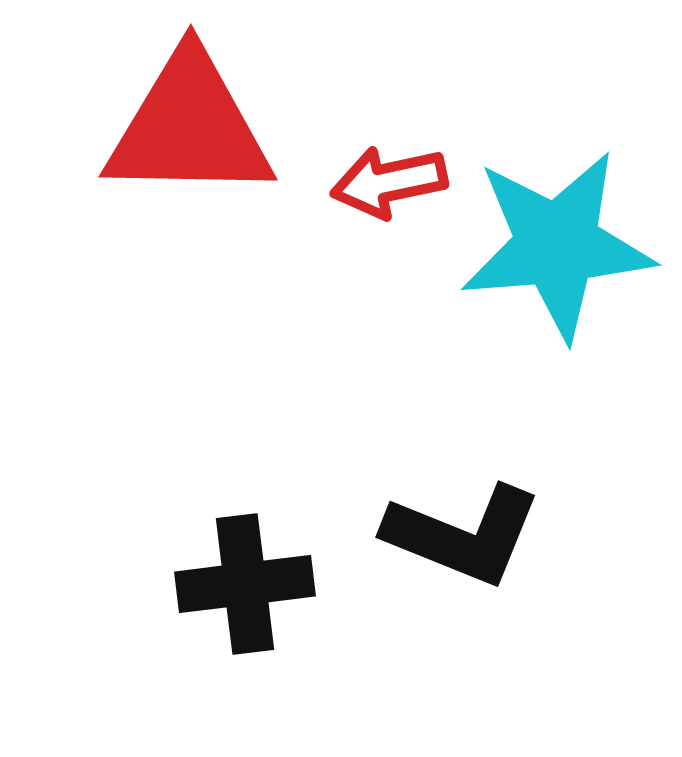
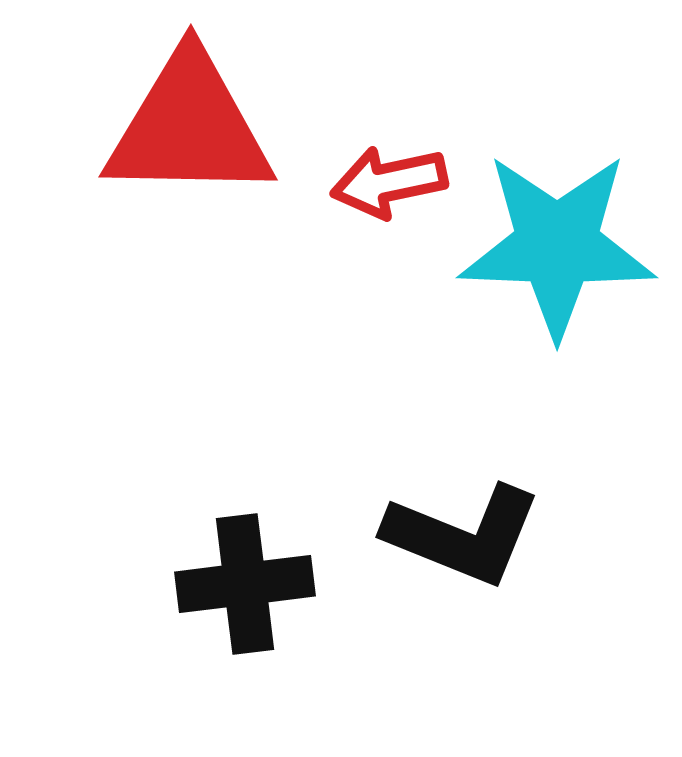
cyan star: rotated 7 degrees clockwise
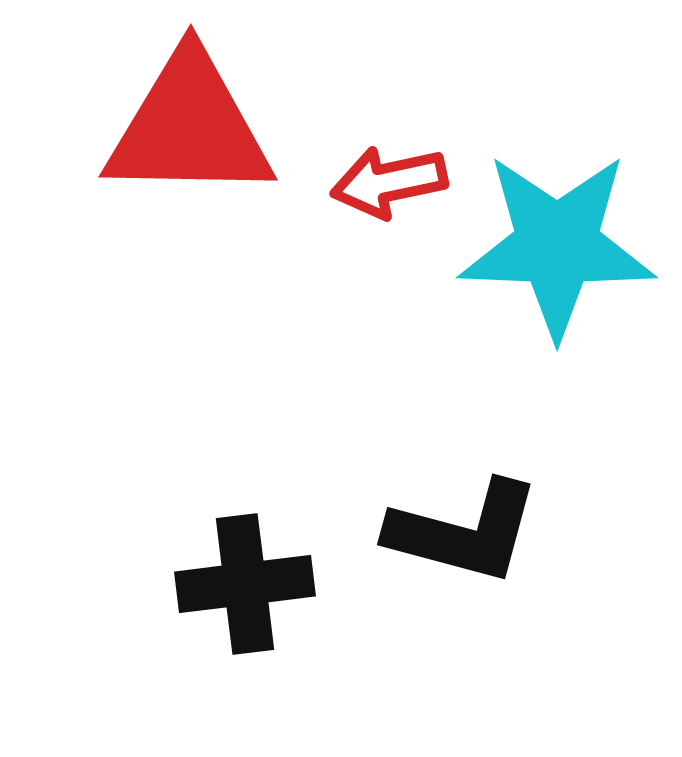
black L-shape: moved 1 px right, 3 px up; rotated 7 degrees counterclockwise
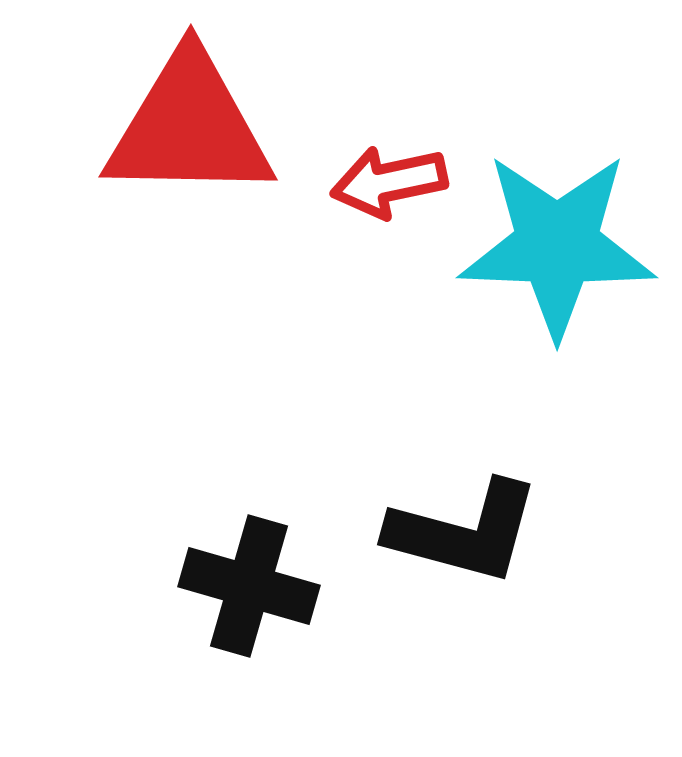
black cross: moved 4 px right, 2 px down; rotated 23 degrees clockwise
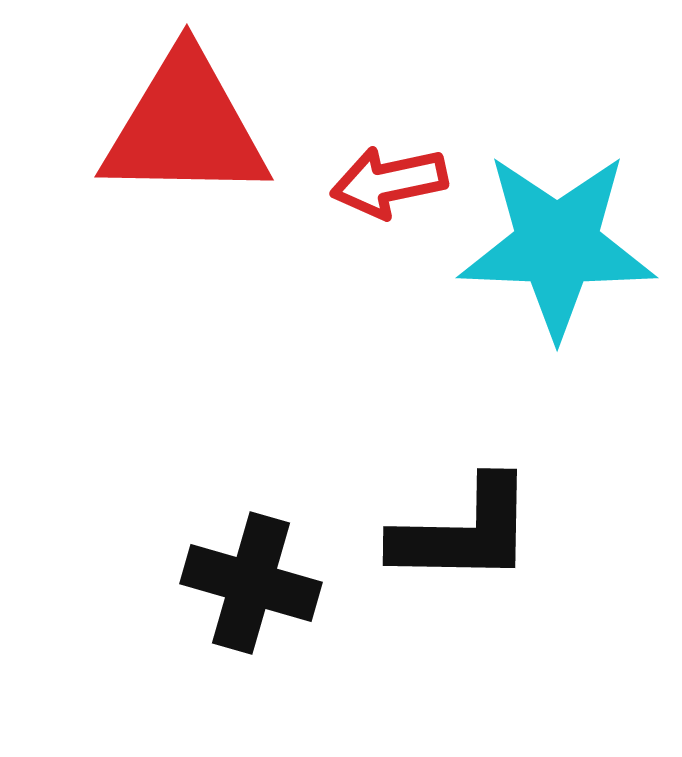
red triangle: moved 4 px left
black L-shape: rotated 14 degrees counterclockwise
black cross: moved 2 px right, 3 px up
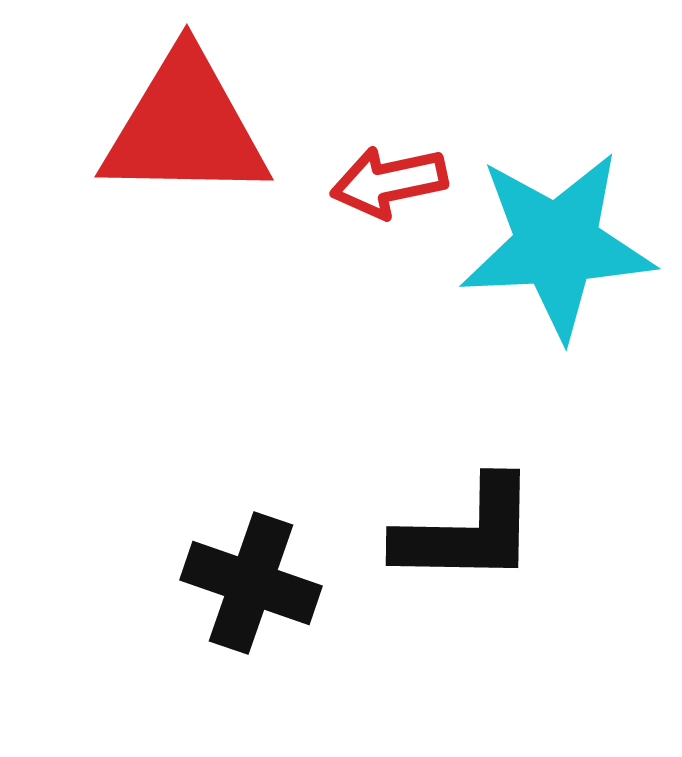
cyan star: rotated 5 degrees counterclockwise
black L-shape: moved 3 px right
black cross: rotated 3 degrees clockwise
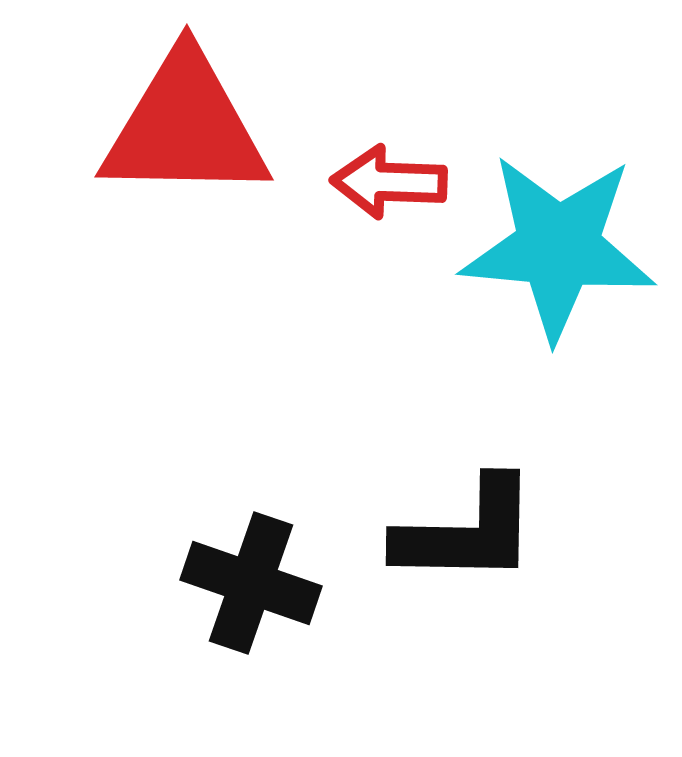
red arrow: rotated 14 degrees clockwise
cyan star: moved 1 px right, 2 px down; rotated 8 degrees clockwise
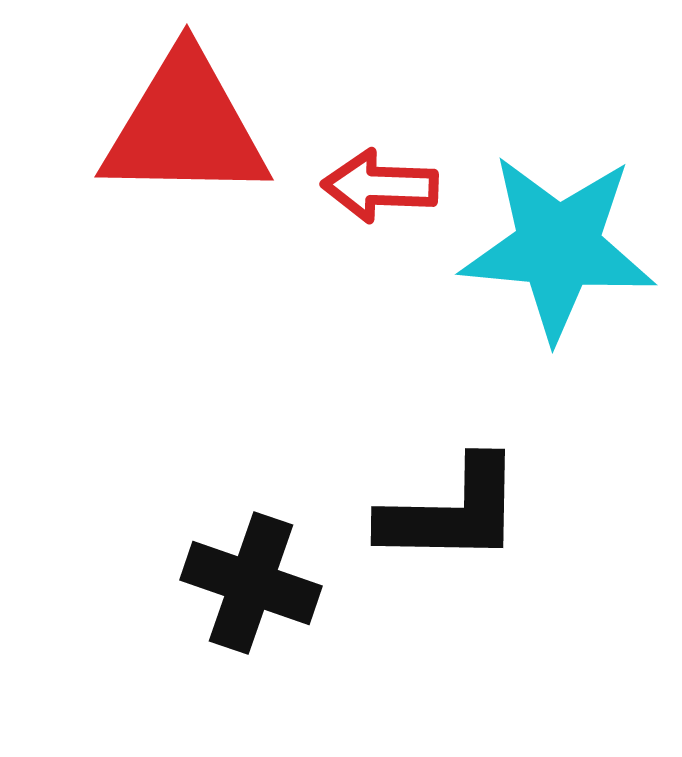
red arrow: moved 9 px left, 4 px down
black L-shape: moved 15 px left, 20 px up
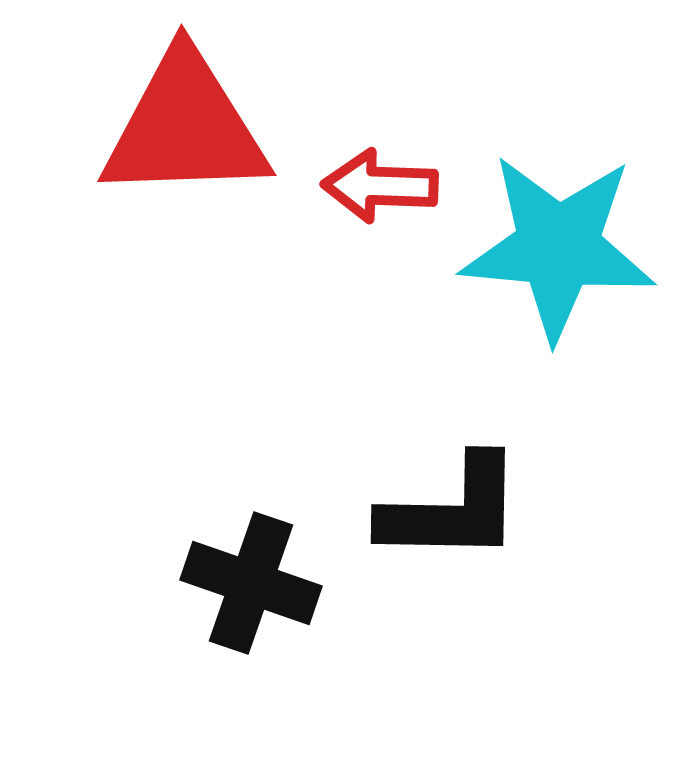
red triangle: rotated 3 degrees counterclockwise
black L-shape: moved 2 px up
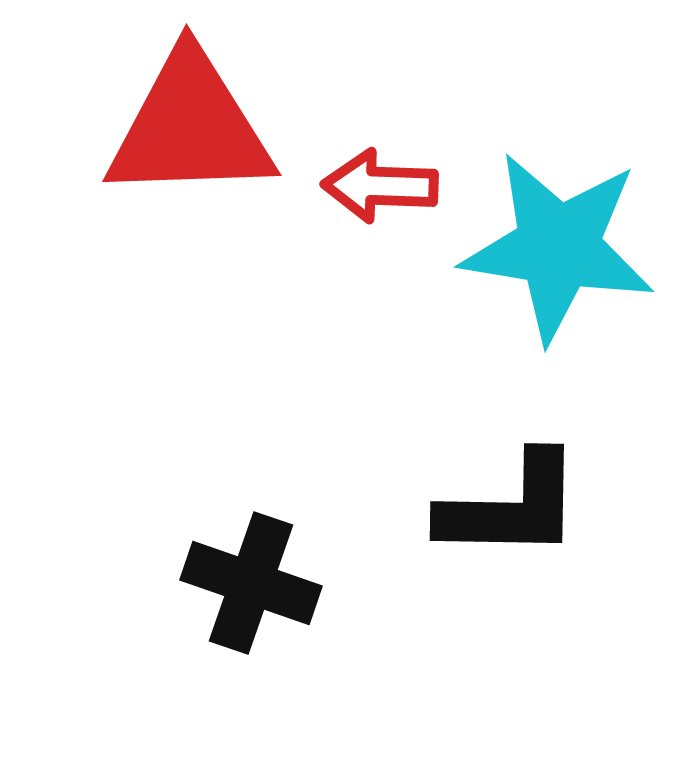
red triangle: moved 5 px right
cyan star: rotated 4 degrees clockwise
black L-shape: moved 59 px right, 3 px up
